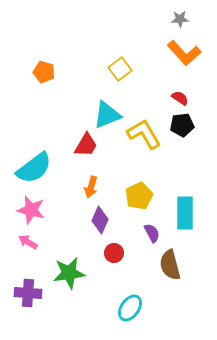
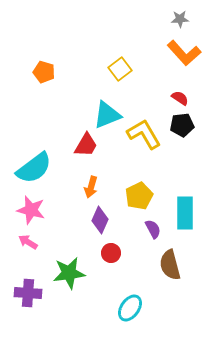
purple semicircle: moved 1 px right, 4 px up
red circle: moved 3 px left
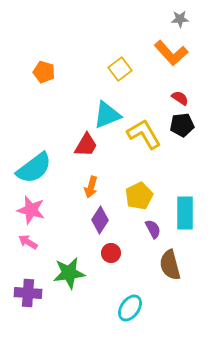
orange L-shape: moved 13 px left
purple diamond: rotated 8 degrees clockwise
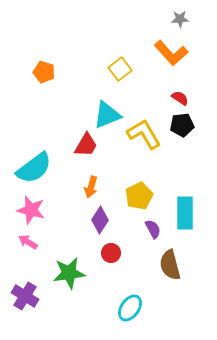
purple cross: moved 3 px left, 3 px down; rotated 28 degrees clockwise
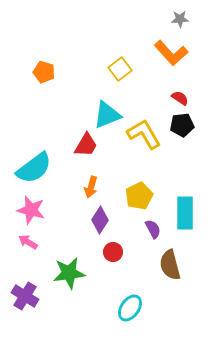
red circle: moved 2 px right, 1 px up
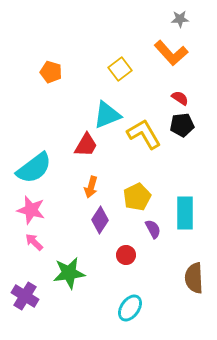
orange pentagon: moved 7 px right
yellow pentagon: moved 2 px left, 1 px down
pink arrow: moved 6 px right; rotated 12 degrees clockwise
red circle: moved 13 px right, 3 px down
brown semicircle: moved 24 px right, 13 px down; rotated 12 degrees clockwise
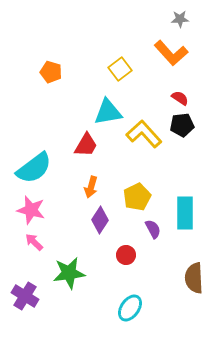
cyan triangle: moved 1 px right, 3 px up; rotated 12 degrees clockwise
yellow L-shape: rotated 12 degrees counterclockwise
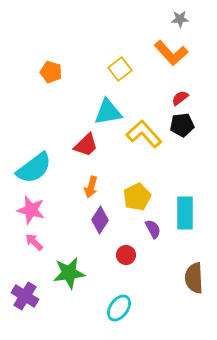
red semicircle: rotated 72 degrees counterclockwise
red trapezoid: rotated 16 degrees clockwise
cyan ellipse: moved 11 px left
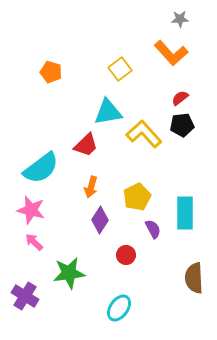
cyan semicircle: moved 7 px right
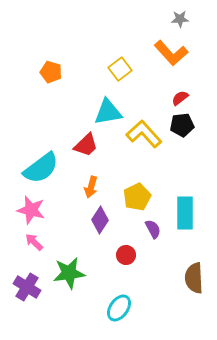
purple cross: moved 2 px right, 9 px up
